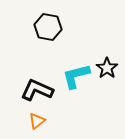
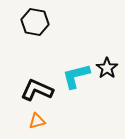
black hexagon: moved 13 px left, 5 px up
orange triangle: rotated 24 degrees clockwise
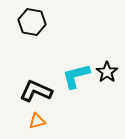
black hexagon: moved 3 px left
black star: moved 4 px down
black L-shape: moved 1 px left, 1 px down
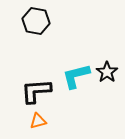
black hexagon: moved 4 px right, 1 px up
black L-shape: rotated 28 degrees counterclockwise
orange triangle: moved 1 px right
